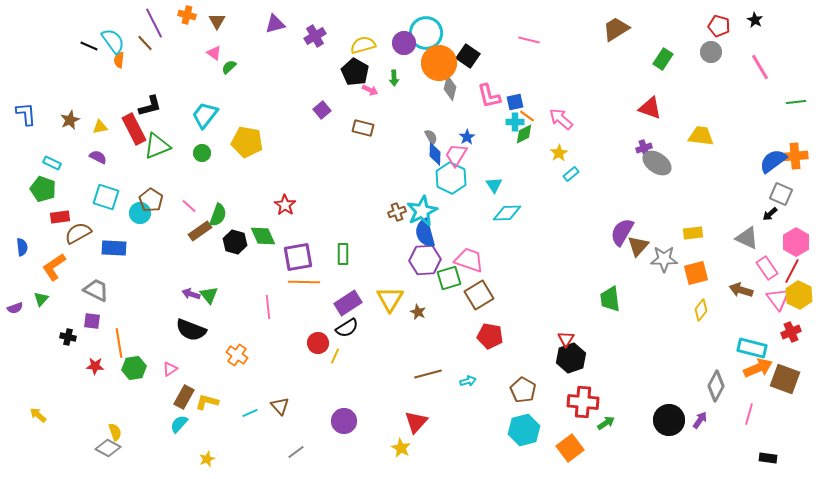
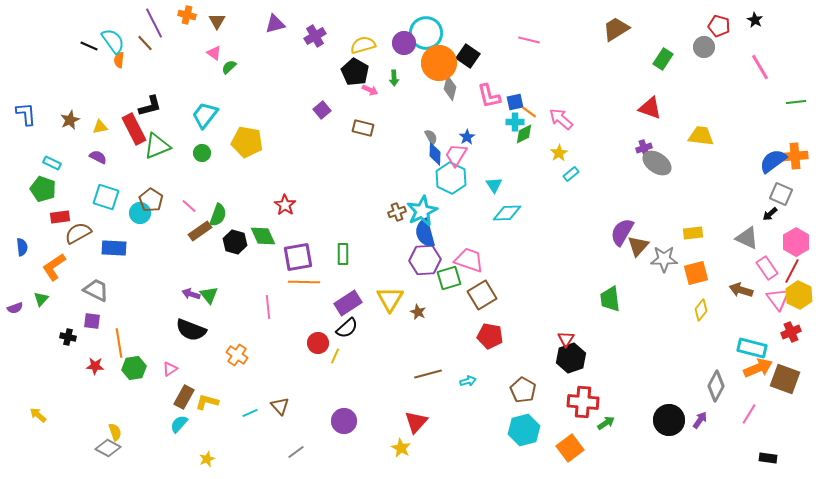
gray circle at (711, 52): moved 7 px left, 5 px up
orange line at (527, 116): moved 2 px right, 4 px up
brown square at (479, 295): moved 3 px right
black semicircle at (347, 328): rotated 10 degrees counterclockwise
pink line at (749, 414): rotated 15 degrees clockwise
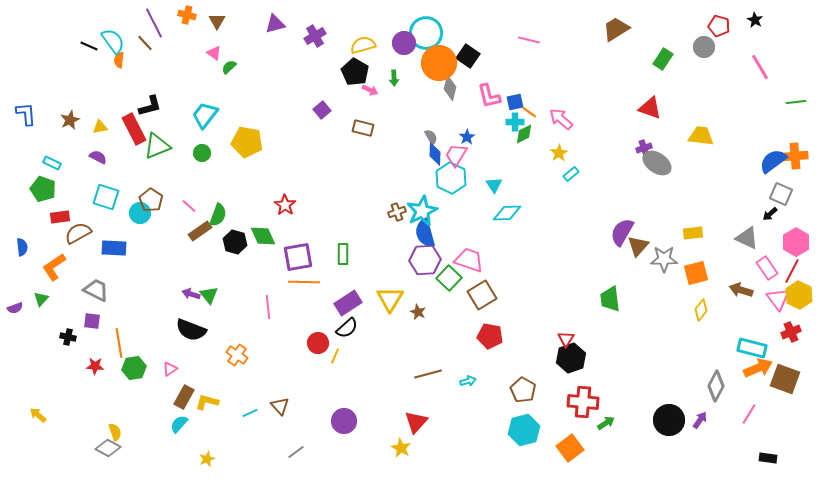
green square at (449, 278): rotated 30 degrees counterclockwise
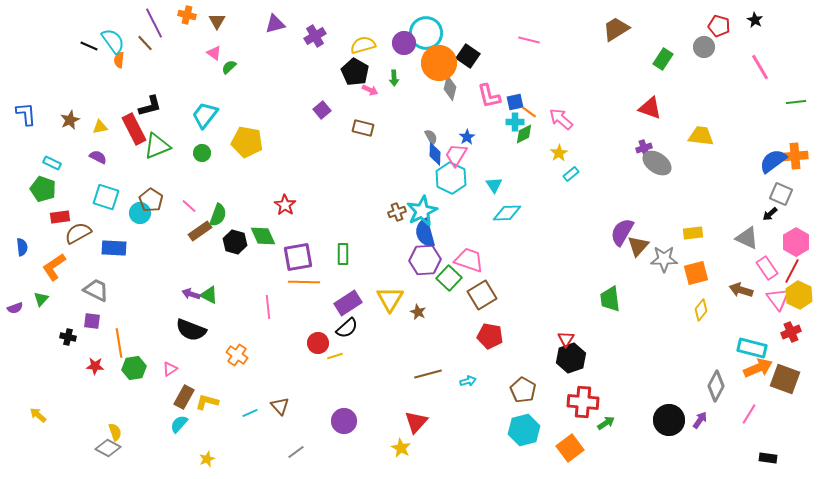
green triangle at (209, 295): rotated 24 degrees counterclockwise
yellow line at (335, 356): rotated 49 degrees clockwise
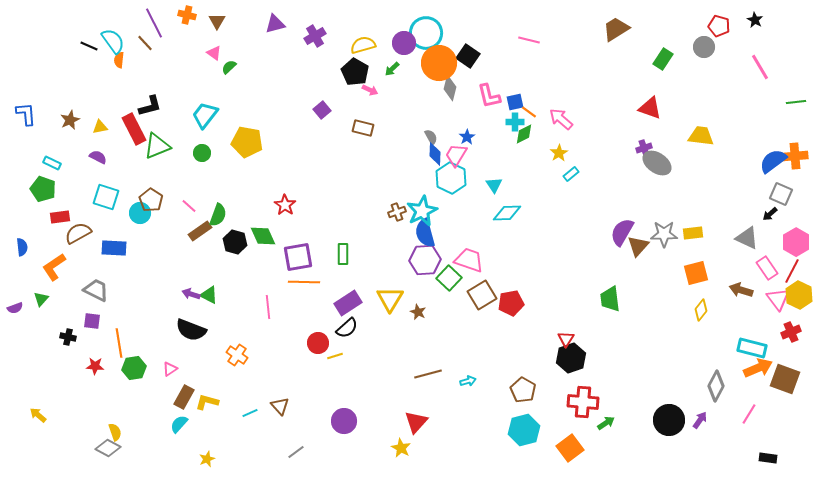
green arrow at (394, 78): moved 2 px left, 9 px up; rotated 49 degrees clockwise
gray star at (664, 259): moved 25 px up
red pentagon at (490, 336): moved 21 px right, 33 px up; rotated 20 degrees counterclockwise
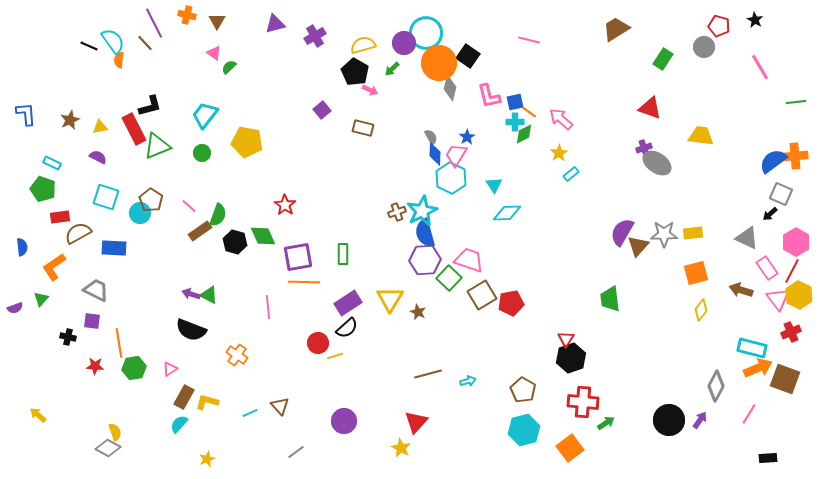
black rectangle at (768, 458): rotated 12 degrees counterclockwise
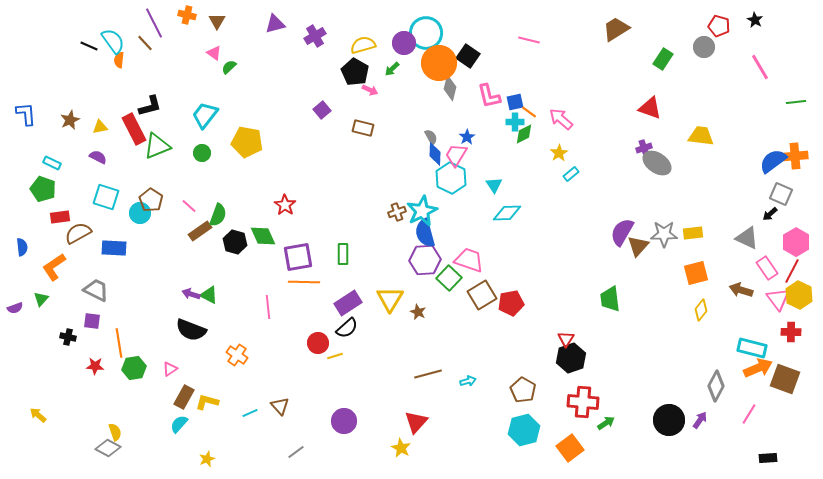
red cross at (791, 332): rotated 24 degrees clockwise
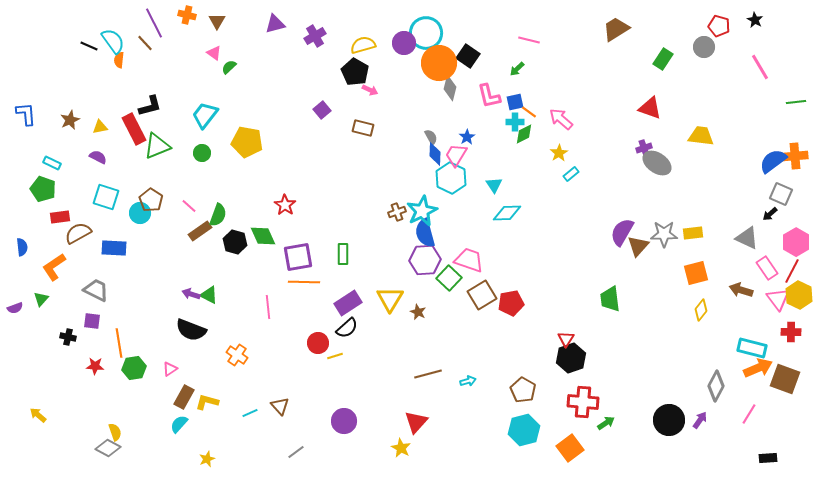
green arrow at (392, 69): moved 125 px right
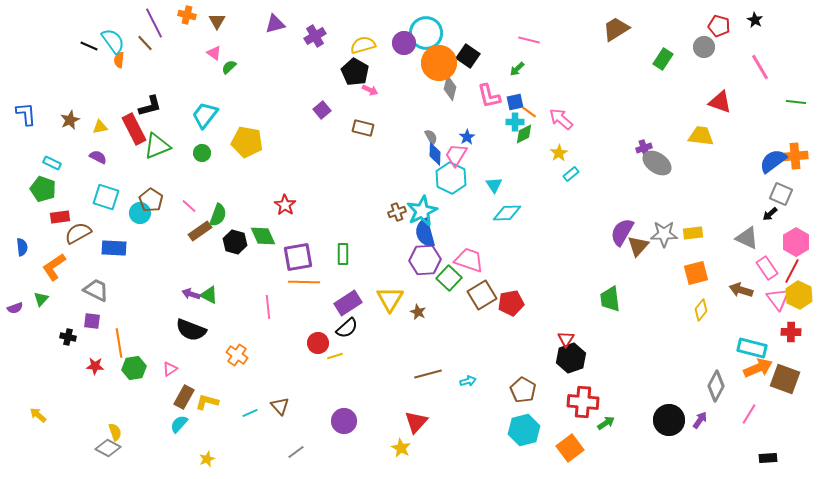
green line at (796, 102): rotated 12 degrees clockwise
red triangle at (650, 108): moved 70 px right, 6 px up
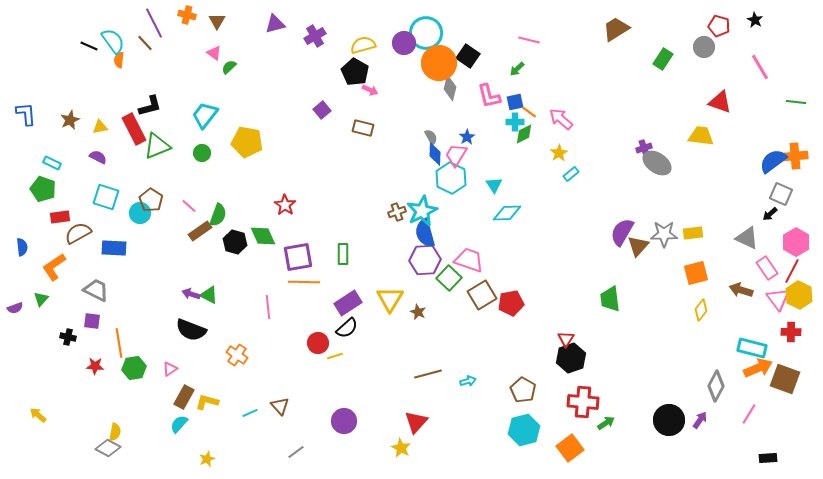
yellow semicircle at (115, 432): rotated 30 degrees clockwise
